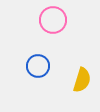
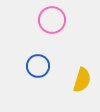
pink circle: moved 1 px left
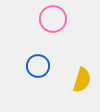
pink circle: moved 1 px right, 1 px up
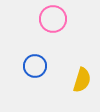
blue circle: moved 3 px left
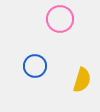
pink circle: moved 7 px right
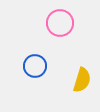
pink circle: moved 4 px down
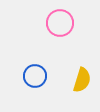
blue circle: moved 10 px down
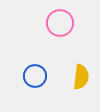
yellow semicircle: moved 1 px left, 3 px up; rotated 10 degrees counterclockwise
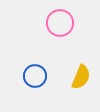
yellow semicircle: rotated 15 degrees clockwise
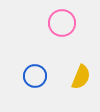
pink circle: moved 2 px right
